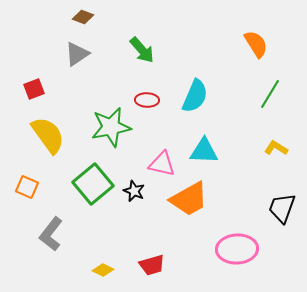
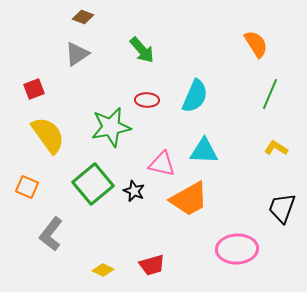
green line: rotated 8 degrees counterclockwise
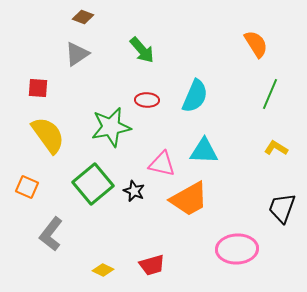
red square: moved 4 px right, 1 px up; rotated 25 degrees clockwise
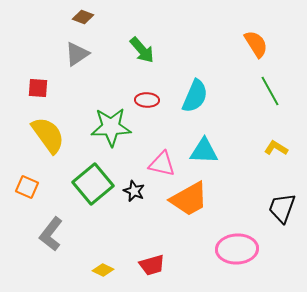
green line: moved 3 px up; rotated 52 degrees counterclockwise
green star: rotated 9 degrees clockwise
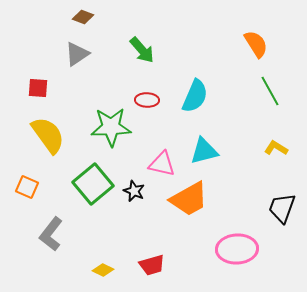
cyan triangle: rotated 16 degrees counterclockwise
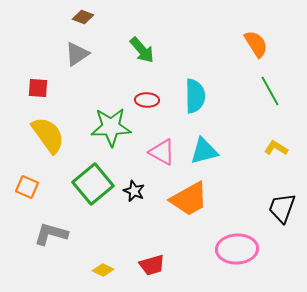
cyan semicircle: rotated 24 degrees counterclockwise
pink triangle: moved 12 px up; rotated 16 degrees clockwise
gray L-shape: rotated 68 degrees clockwise
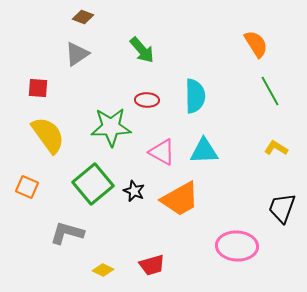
cyan triangle: rotated 12 degrees clockwise
orange trapezoid: moved 9 px left
gray L-shape: moved 16 px right, 1 px up
pink ellipse: moved 3 px up; rotated 6 degrees clockwise
